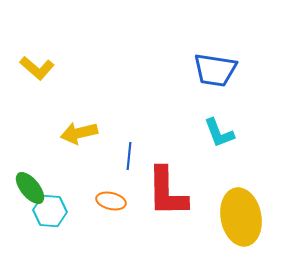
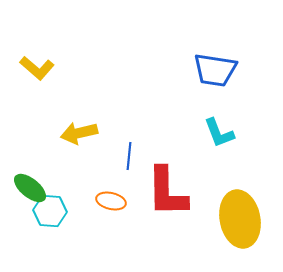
green ellipse: rotated 12 degrees counterclockwise
yellow ellipse: moved 1 px left, 2 px down
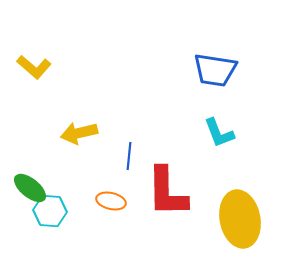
yellow L-shape: moved 3 px left, 1 px up
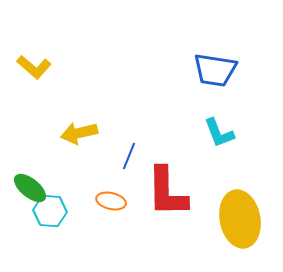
blue line: rotated 16 degrees clockwise
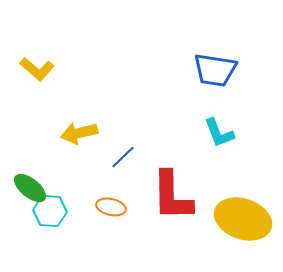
yellow L-shape: moved 3 px right, 2 px down
blue line: moved 6 px left, 1 px down; rotated 24 degrees clockwise
red L-shape: moved 5 px right, 4 px down
orange ellipse: moved 6 px down
yellow ellipse: moved 3 px right; rotated 60 degrees counterclockwise
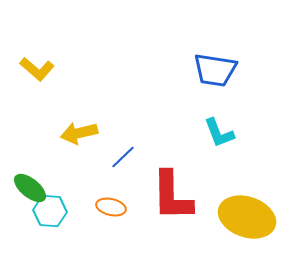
yellow ellipse: moved 4 px right, 2 px up
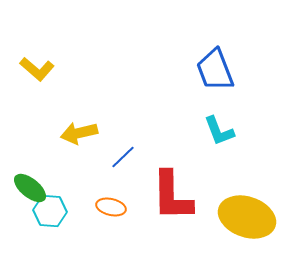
blue trapezoid: rotated 60 degrees clockwise
cyan L-shape: moved 2 px up
